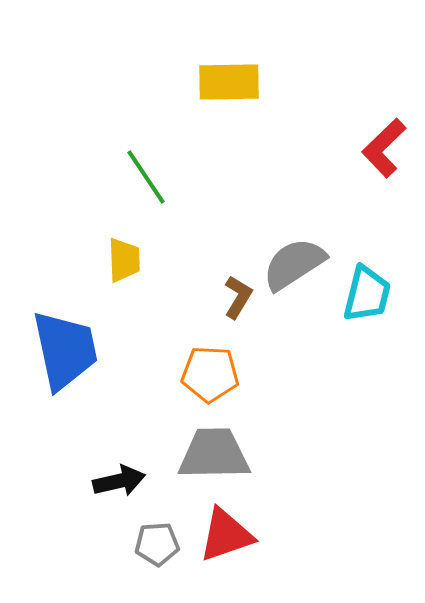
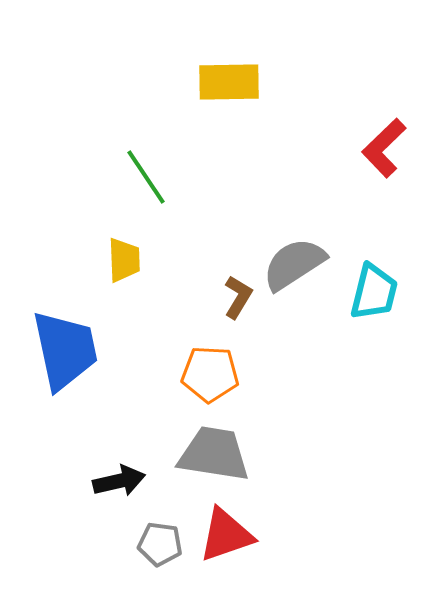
cyan trapezoid: moved 7 px right, 2 px up
gray trapezoid: rotated 10 degrees clockwise
gray pentagon: moved 3 px right; rotated 12 degrees clockwise
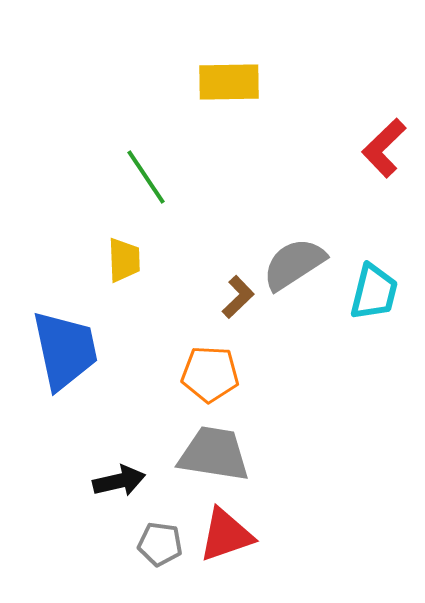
brown L-shape: rotated 15 degrees clockwise
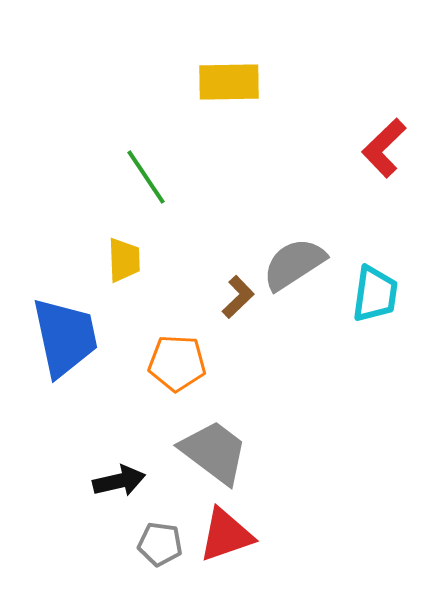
cyan trapezoid: moved 1 px right, 2 px down; rotated 6 degrees counterclockwise
blue trapezoid: moved 13 px up
orange pentagon: moved 33 px left, 11 px up
gray trapezoid: moved 2 px up; rotated 28 degrees clockwise
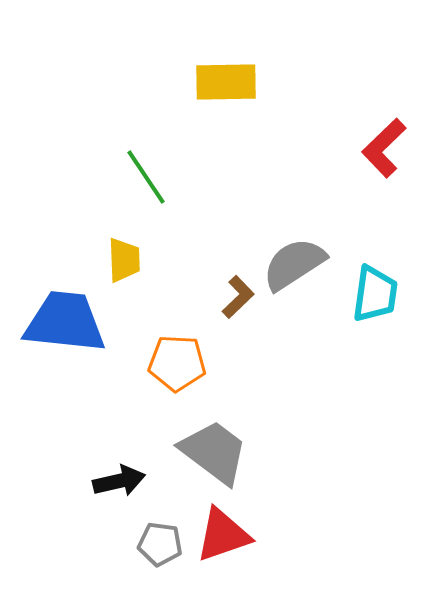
yellow rectangle: moved 3 px left
blue trapezoid: moved 15 px up; rotated 72 degrees counterclockwise
red triangle: moved 3 px left
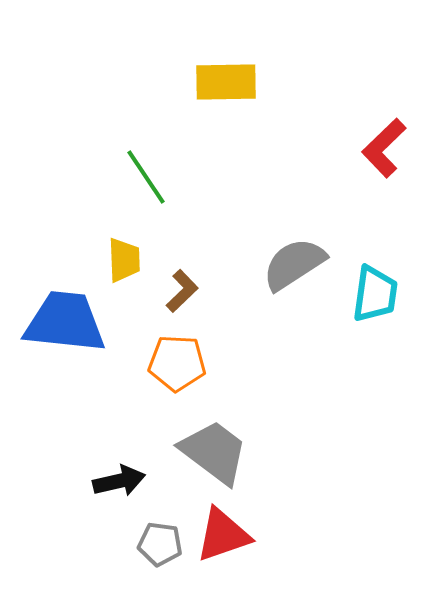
brown L-shape: moved 56 px left, 6 px up
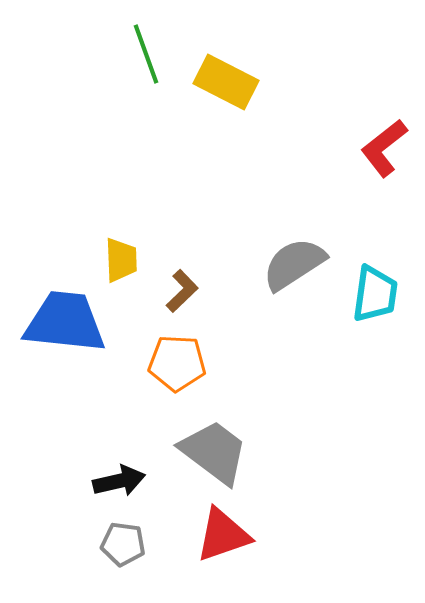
yellow rectangle: rotated 28 degrees clockwise
red L-shape: rotated 6 degrees clockwise
green line: moved 123 px up; rotated 14 degrees clockwise
yellow trapezoid: moved 3 px left
gray pentagon: moved 37 px left
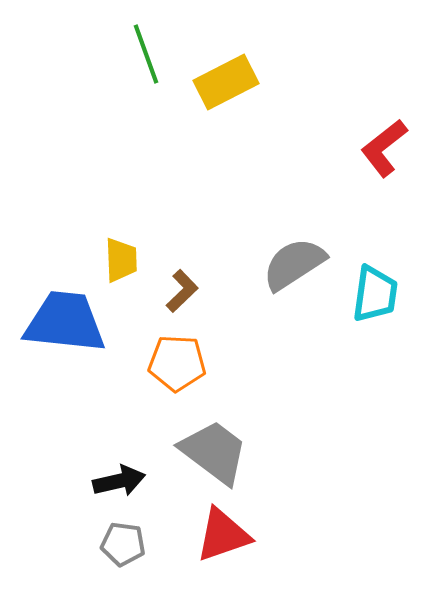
yellow rectangle: rotated 54 degrees counterclockwise
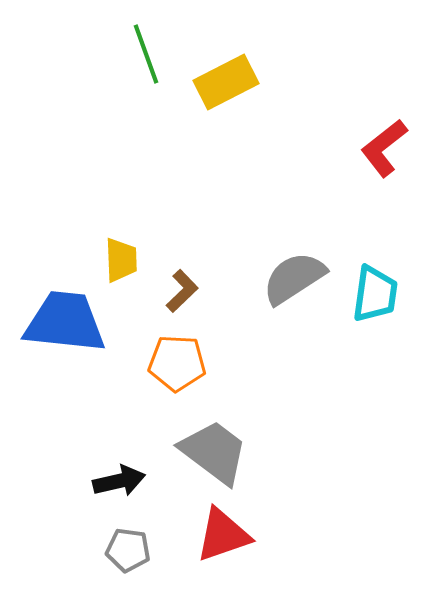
gray semicircle: moved 14 px down
gray pentagon: moved 5 px right, 6 px down
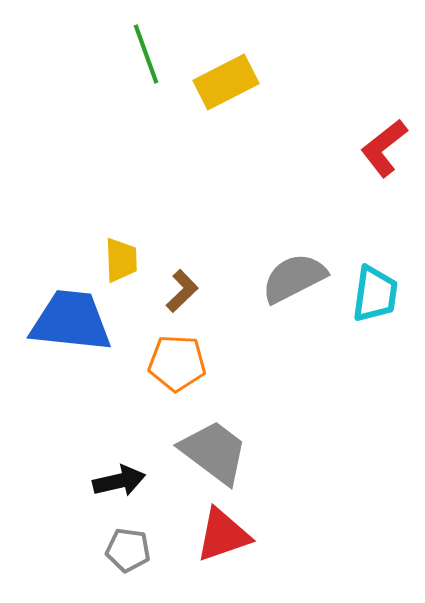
gray semicircle: rotated 6 degrees clockwise
blue trapezoid: moved 6 px right, 1 px up
